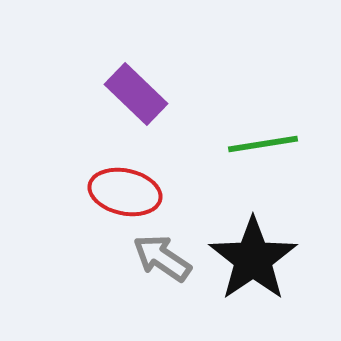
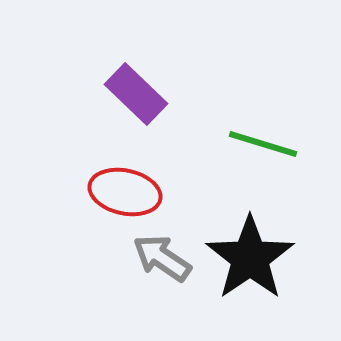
green line: rotated 26 degrees clockwise
black star: moved 3 px left, 1 px up
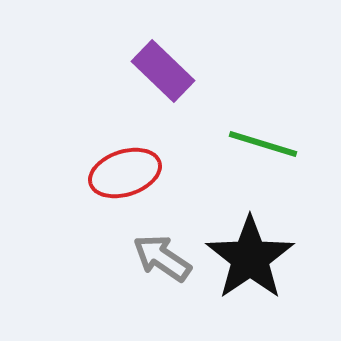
purple rectangle: moved 27 px right, 23 px up
red ellipse: moved 19 px up; rotated 30 degrees counterclockwise
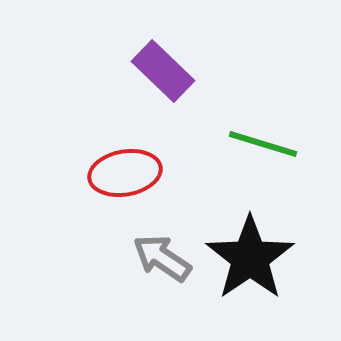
red ellipse: rotated 8 degrees clockwise
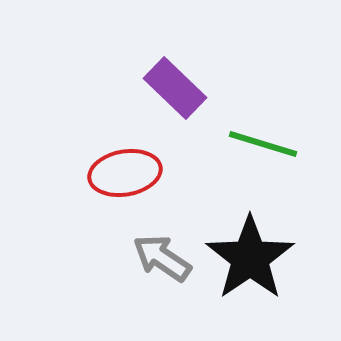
purple rectangle: moved 12 px right, 17 px down
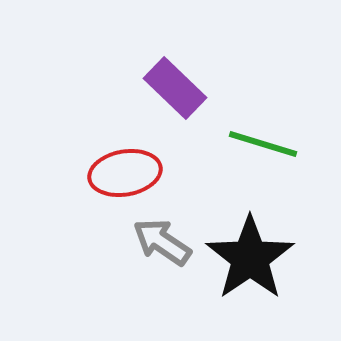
gray arrow: moved 16 px up
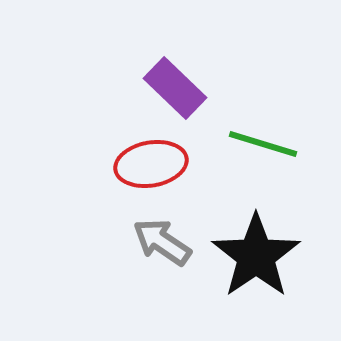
red ellipse: moved 26 px right, 9 px up
black star: moved 6 px right, 2 px up
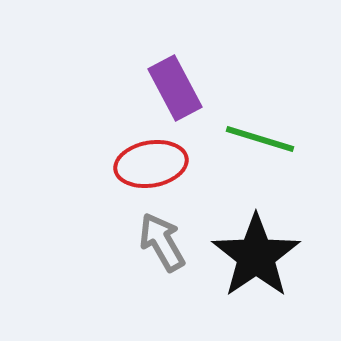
purple rectangle: rotated 18 degrees clockwise
green line: moved 3 px left, 5 px up
gray arrow: rotated 26 degrees clockwise
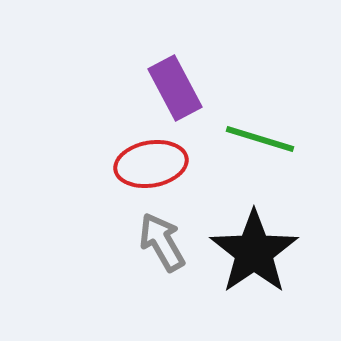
black star: moved 2 px left, 4 px up
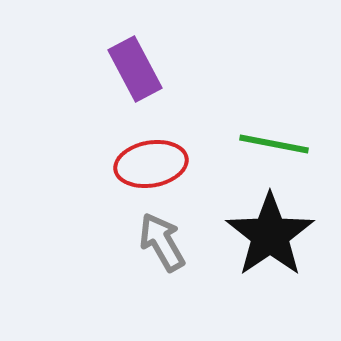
purple rectangle: moved 40 px left, 19 px up
green line: moved 14 px right, 5 px down; rotated 6 degrees counterclockwise
black star: moved 16 px right, 17 px up
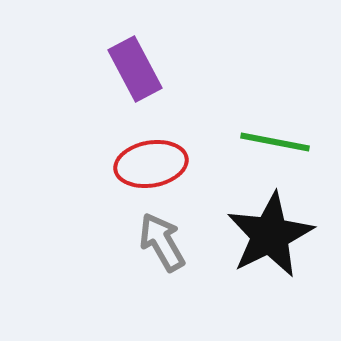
green line: moved 1 px right, 2 px up
black star: rotated 8 degrees clockwise
